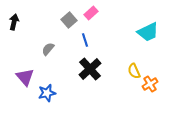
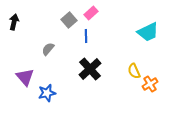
blue line: moved 1 px right, 4 px up; rotated 16 degrees clockwise
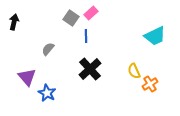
gray square: moved 2 px right, 2 px up; rotated 14 degrees counterclockwise
cyan trapezoid: moved 7 px right, 4 px down
purple triangle: moved 2 px right
blue star: rotated 30 degrees counterclockwise
